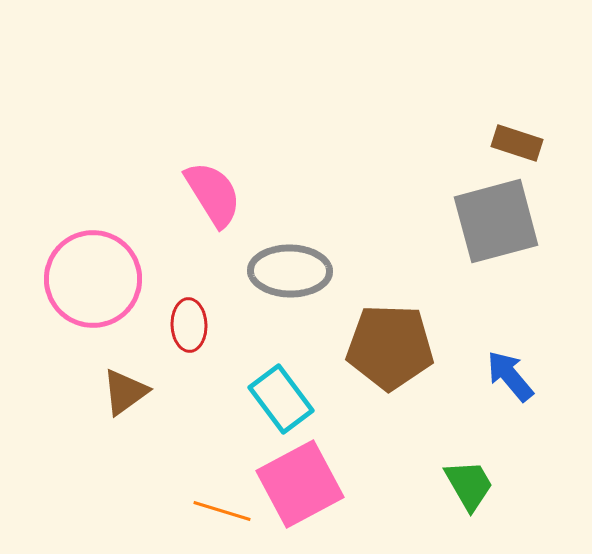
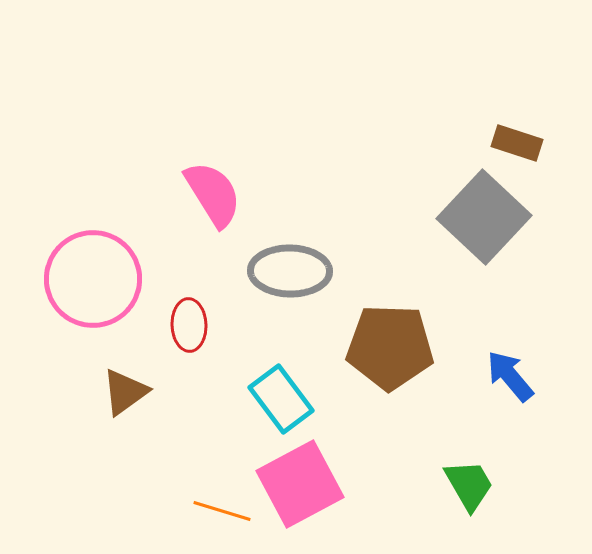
gray square: moved 12 px left, 4 px up; rotated 32 degrees counterclockwise
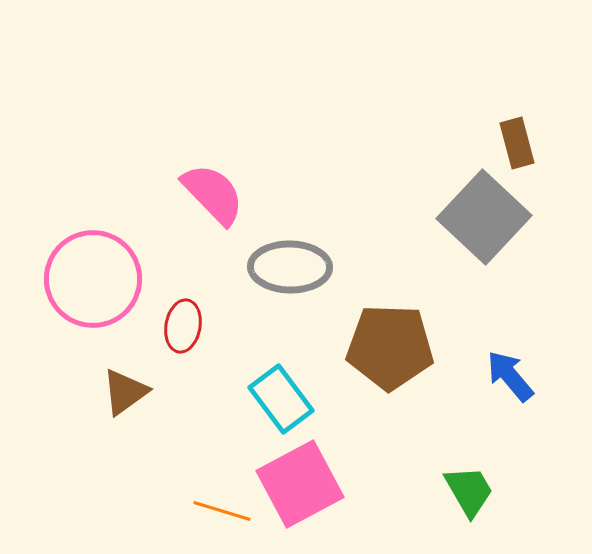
brown rectangle: rotated 57 degrees clockwise
pink semicircle: rotated 12 degrees counterclockwise
gray ellipse: moved 4 px up
red ellipse: moved 6 px left, 1 px down; rotated 12 degrees clockwise
green trapezoid: moved 6 px down
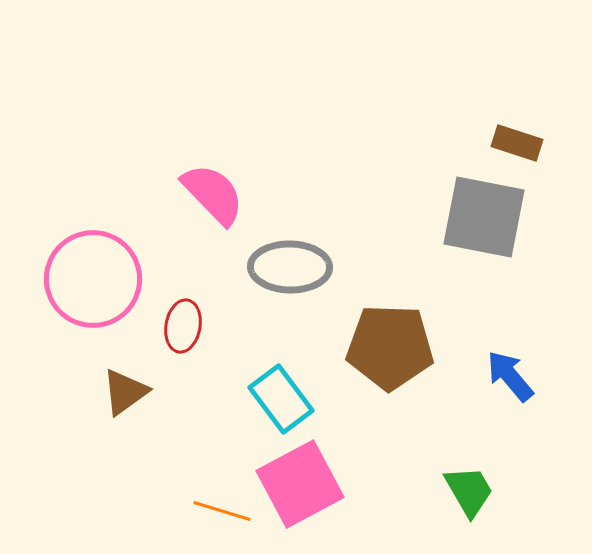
brown rectangle: rotated 57 degrees counterclockwise
gray square: rotated 32 degrees counterclockwise
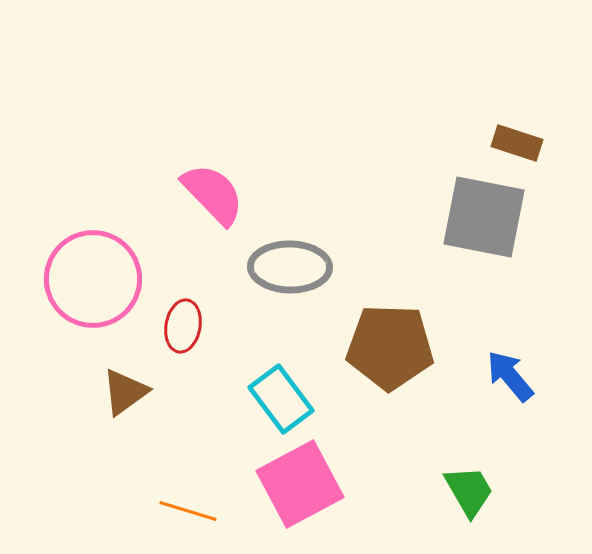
orange line: moved 34 px left
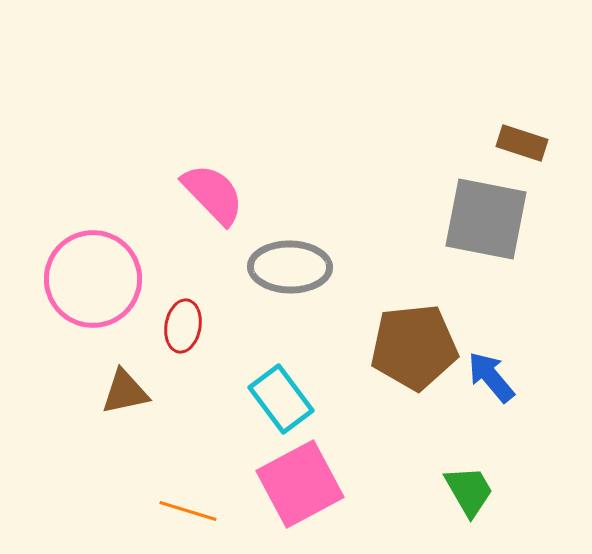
brown rectangle: moved 5 px right
gray square: moved 2 px right, 2 px down
brown pentagon: moved 24 px right; rotated 8 degrees counterclockwise
blue arrow: moved 19 px left, 1 px down
brown triangle: rotated 24 degrees clockwise
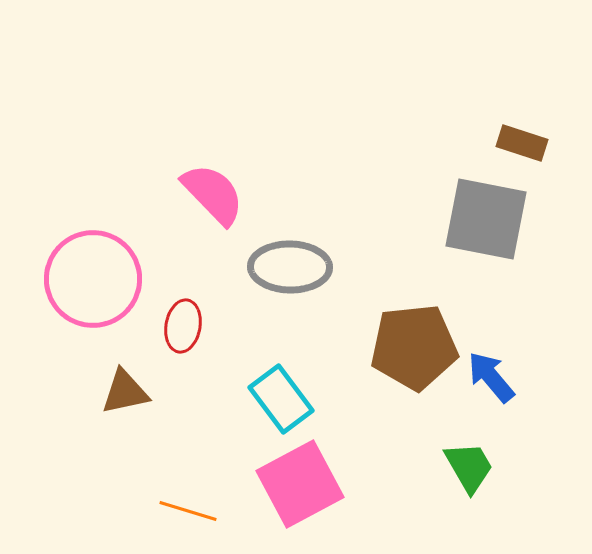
green trapezoid: moved 24 px up
